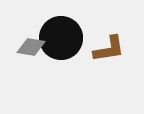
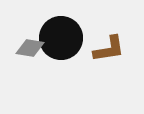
gray diamond: moved 1 px left, 1 px down
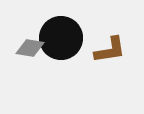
brown L-shape: moved 1 px right, 1 px down
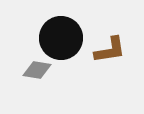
gray diamond: moved 7 px right, 22 px down
